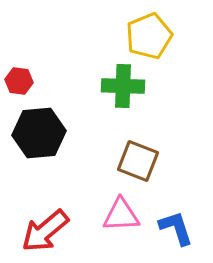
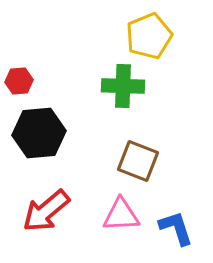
red hexagon: rotated 12 degrees counterclockwise
red arrow: moved 1 px right, 20 px up
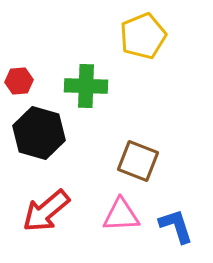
yellow pentagon: moved 6 px left
green cross: moved 37 px left
black hexagon: rotated 21 degrees clockwise
blue L-shape: moved 2 px up
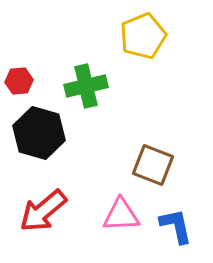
green cross: rotated 15 degrees counterclockwise
brown square: moved 15 px right, 4 px down
red arrow: moved 3 px left
blue L-shape: rotated 6 degrees clockwise
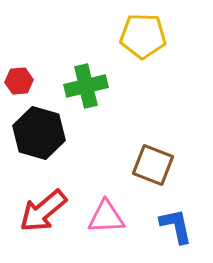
yellow pentagon: rotated 24 degrees clockwise
pink triangle: moved 15 px left, 2 px down
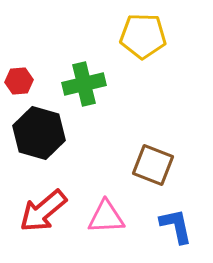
green cross: moved 2 px left, 2 px up
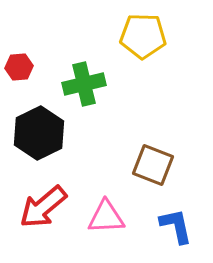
red hexagon: moved 14 px up
black hexagon: rotated 18 degrees clockwise
red arrow: moved 4 px up
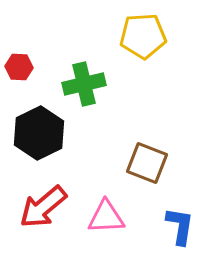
yellow pentagon: rotated 6 degrees counterclockwise
red hexagon: rotated 8 degrees clockwise
brown square: moved 6 px left, 2 px up
blue L-shape: moved 4 px right; rotated 21 degrees clockwise
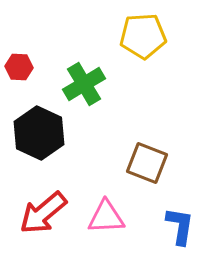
green cross: rotated 18 degrees counterclockwise
black hexagon: rotated 9 degrees counterclockwise
red arrow: moved 6 px down
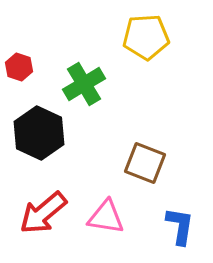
yellow pentagon: moved 3 px right, 1 px down
red hexagon: rotated 16 degrees clockwise
brown square: moved 2 px left
pink triangle: rotated 12 degrees clockwise
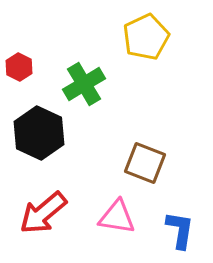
yellow pentagon: rotated 21 degrees counterclockwise
red hexagon: rotated 8 degrees clockwise
pink triangle: moved 11 px right
blue L-shape: moved 4 px down
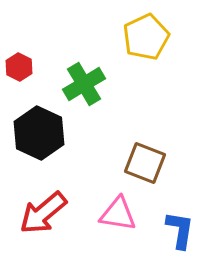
pink triangle: moved 1 px right, 3 px up
